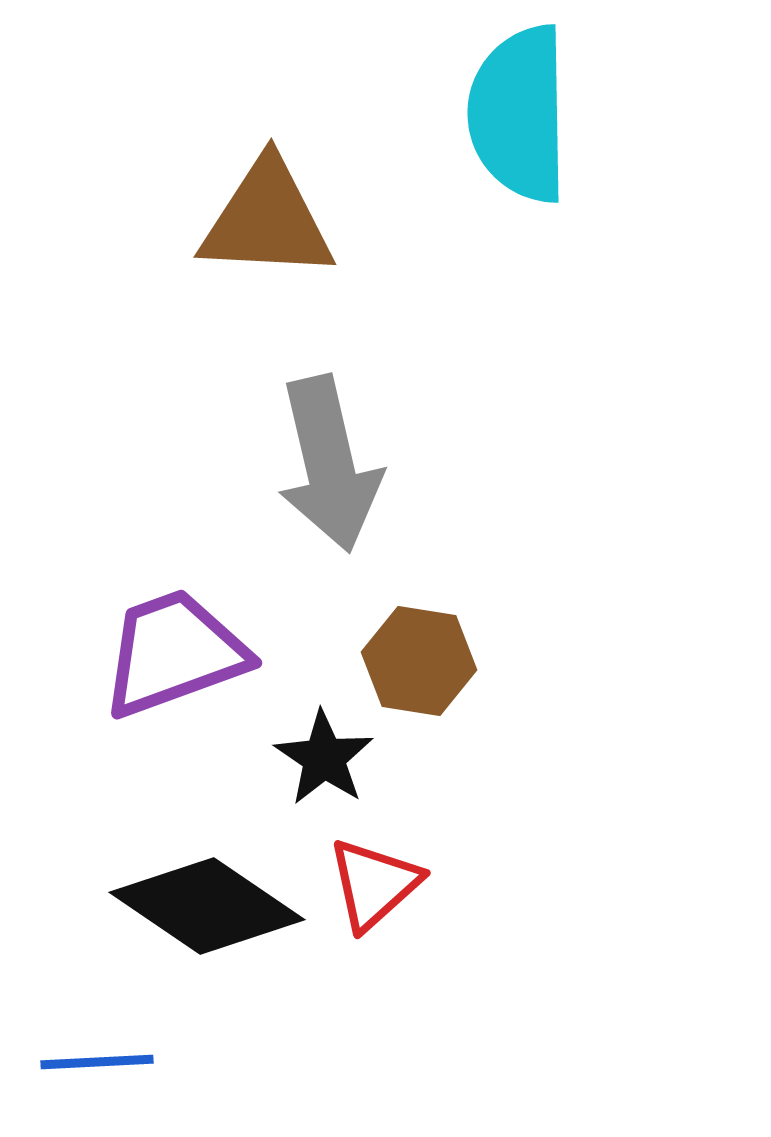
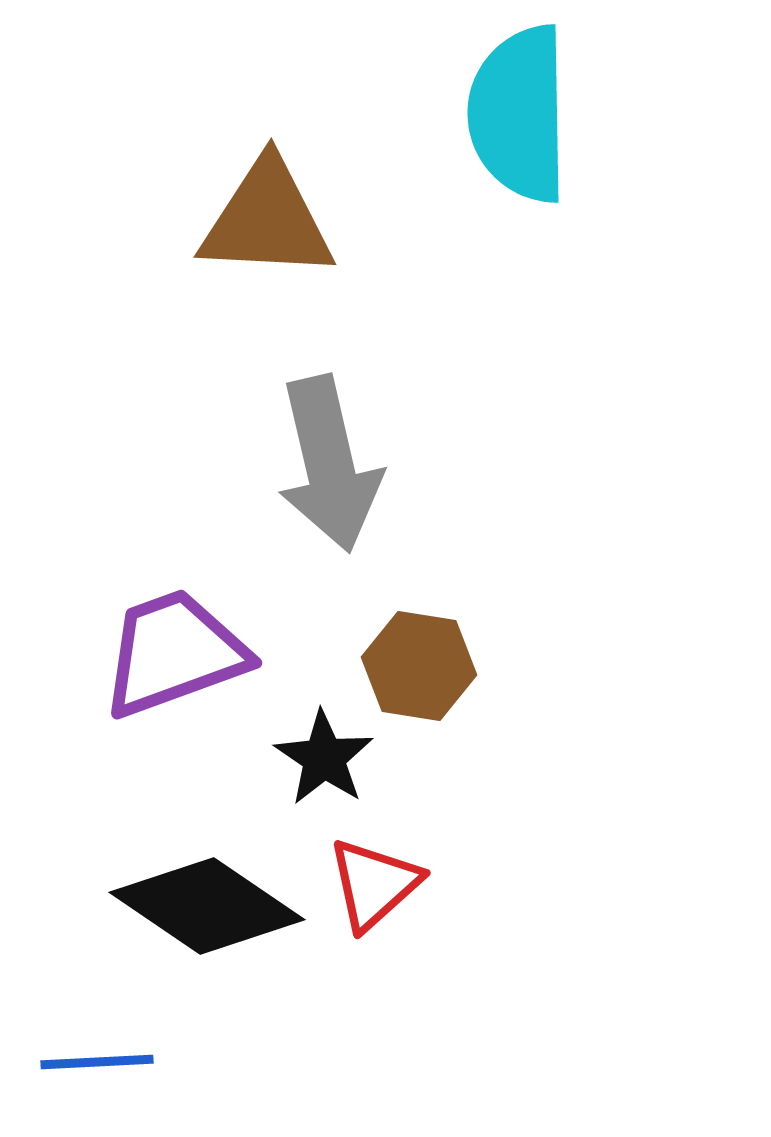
brown hexagon: moved 5 px down
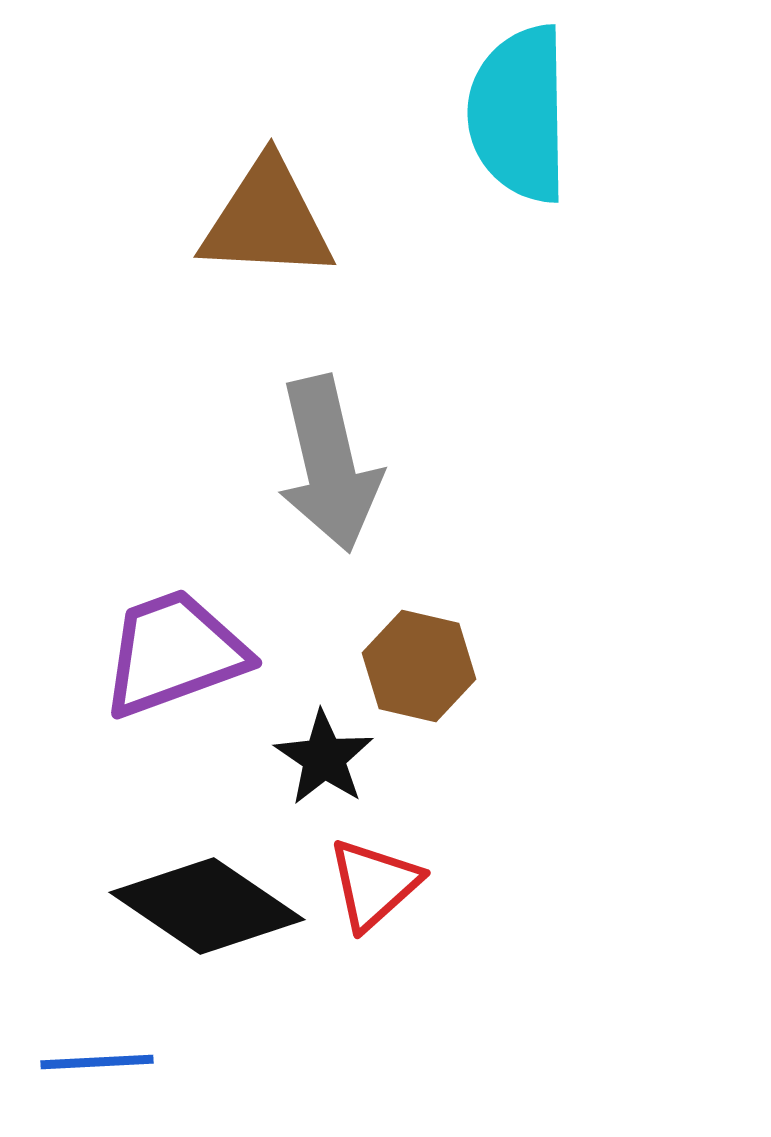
brown hexagon: rotated 4 degrees clockwise
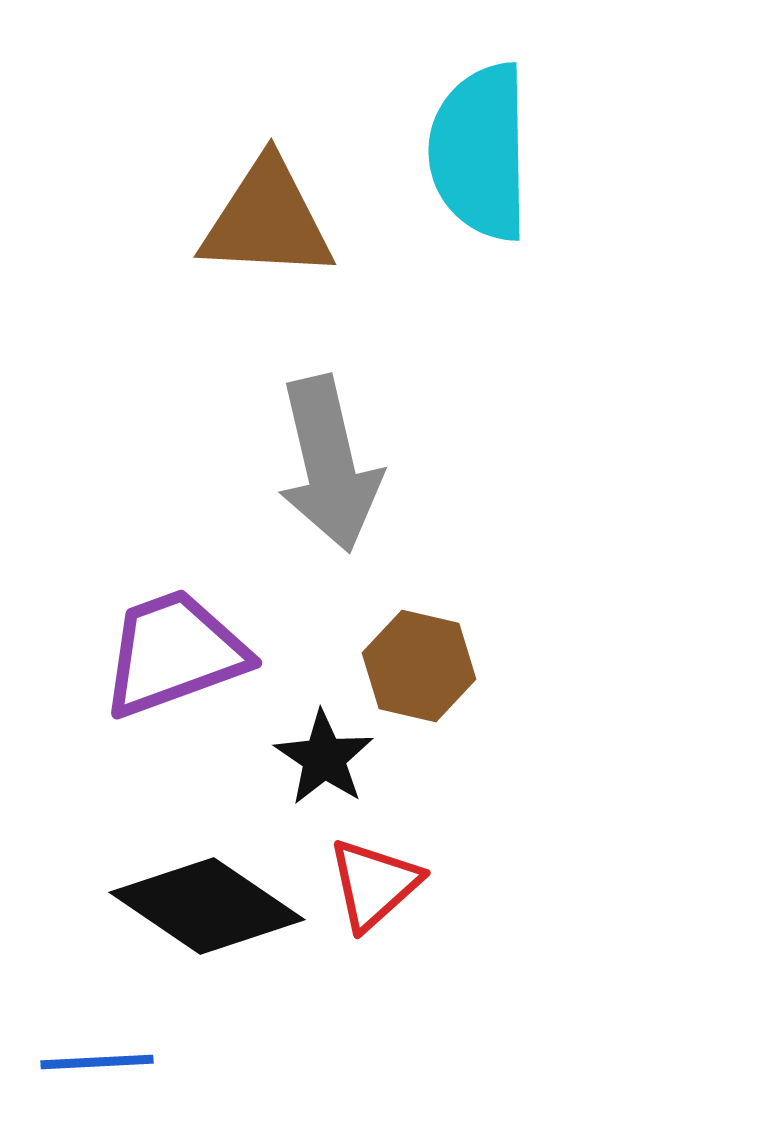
cyan semicircle: moved 39 px left, 38 px down
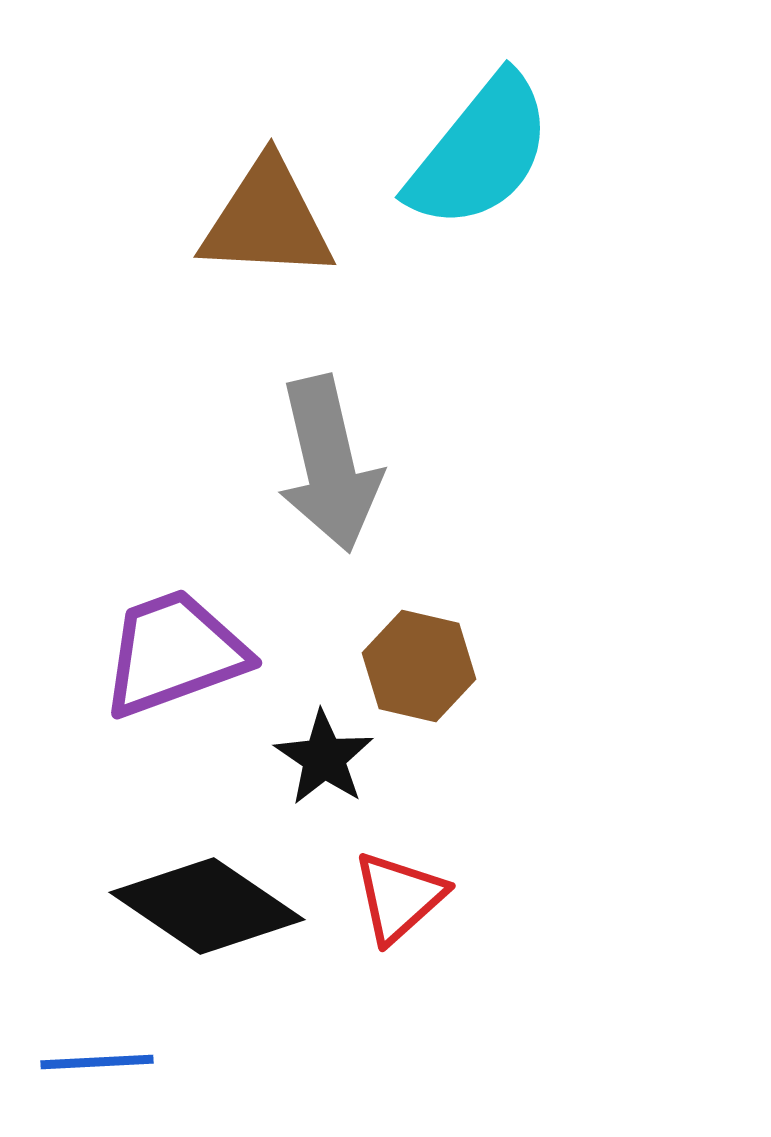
cyan semicircle: rotated 140 degrees counterclockwise
red triangle: moved 25 px right, 13 px down
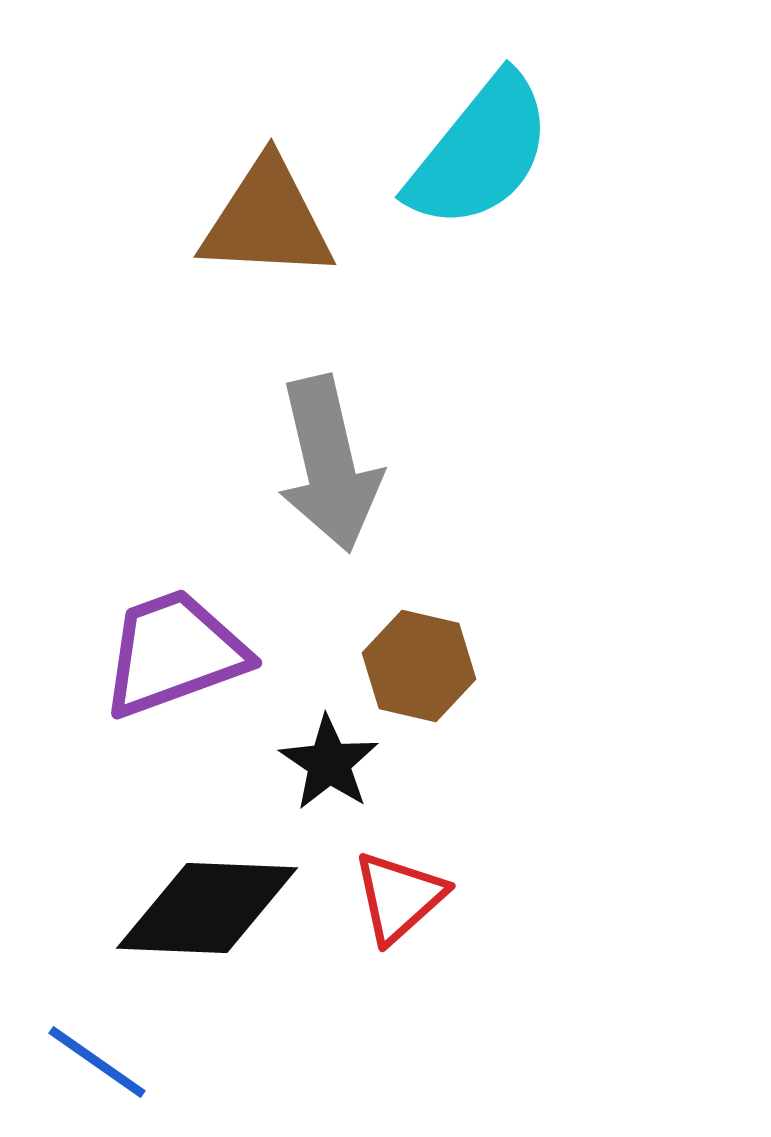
black star: moved 5 px right, 5 px down
black diamond: moved 2 px down; rotated 32 degrees counterclockwise
blue line: rotated 38 degrees clockwise
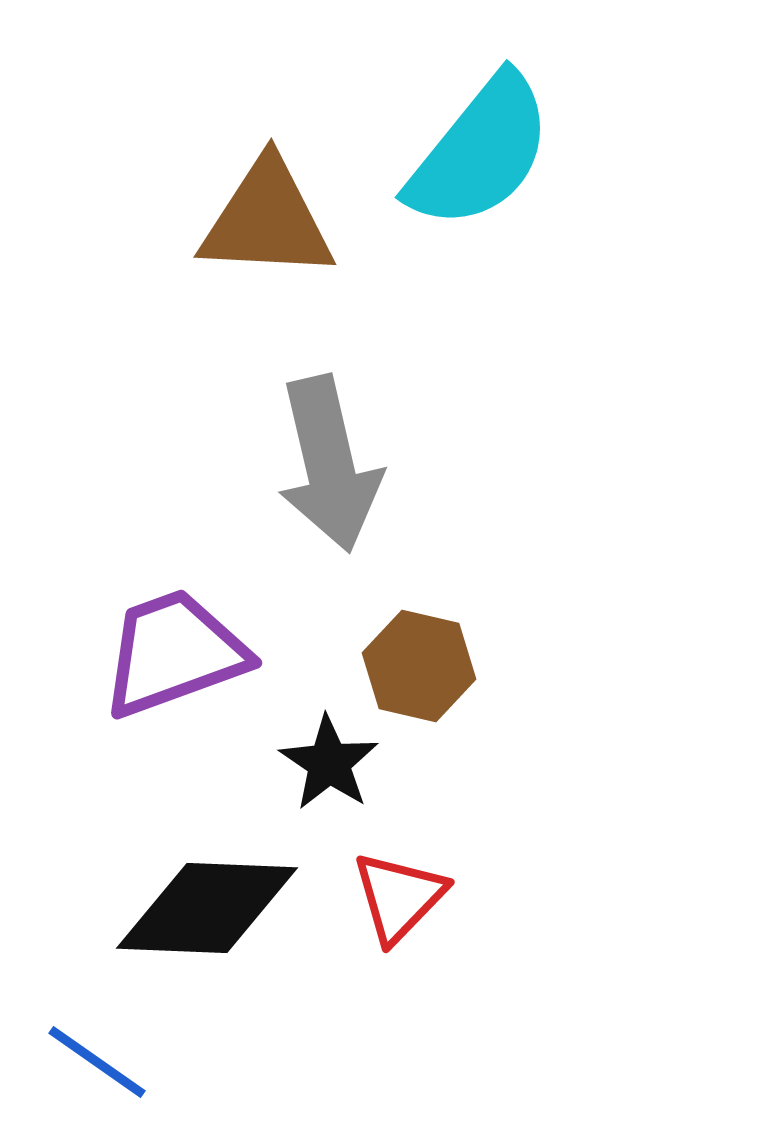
red triangle: rotated 4 degrees counterclockwise
